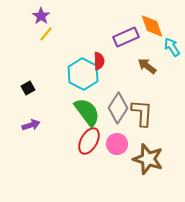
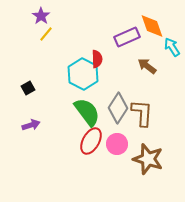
purple rectangle: moved 1 px right
red semicircle: moved 2 px left, 2 px up
red ellipse: moved 2 px right
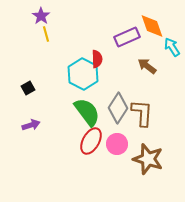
yellow line: rotated 56 degrees counterclockwise
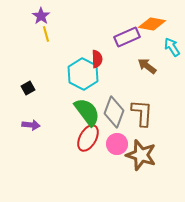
orange diamond: moved 2 px up; rotated 60 degrees counterclockwise
gray diamond: moved 4 px left, 4 px down; rotated 12 degrees counterclockwise
purple arrow: rotated 24 degrees clockwise
red ellipse: moved 3 px left, 3 px up
brown star: moved 7 px left, 4 px up
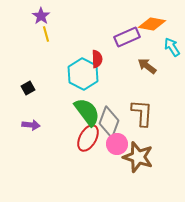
gray diamond: moved 5 px left, 10 px down
brown star: moved 3 px left, 2 px down
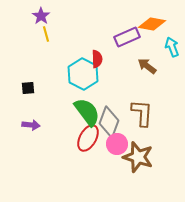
cyan arrow: rotated 12 degrees clockwise
black square: rotated 24 degrees clockwise
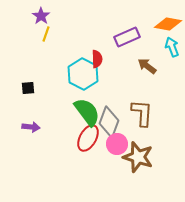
orange diamond: moved 16 px right
yellow line: rotated 35 degrees clockwise
purple arrow: moved 2 px down
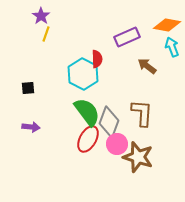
orange diamond: moved 1 px left, 1 px down
red ellipse: moved 1 px down
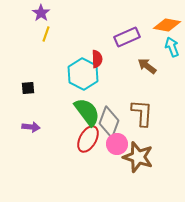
purple star: moved 3 px up
